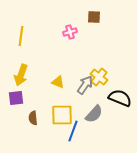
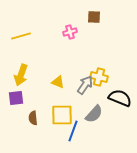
yellow line: rotated 66 degrees clockwise
yellow cross: rotated 24 degrees counterclockwise
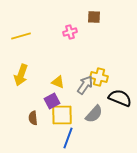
purple square: moved 36 px right, 3 px down; rotated 21 degrees counterclockwise
blue line: moved 5 px left, 7 px down
